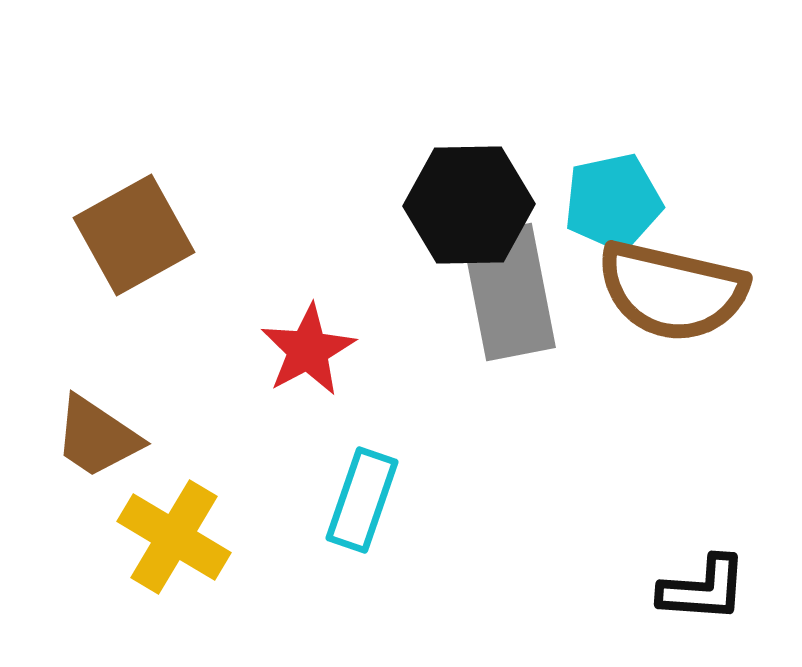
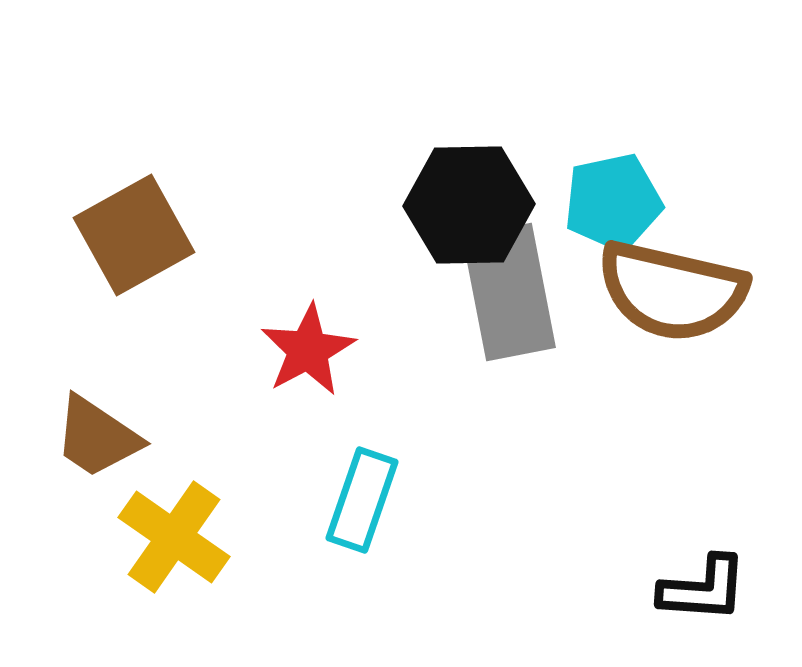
yellow cross: rotated 4 degrees clockwise
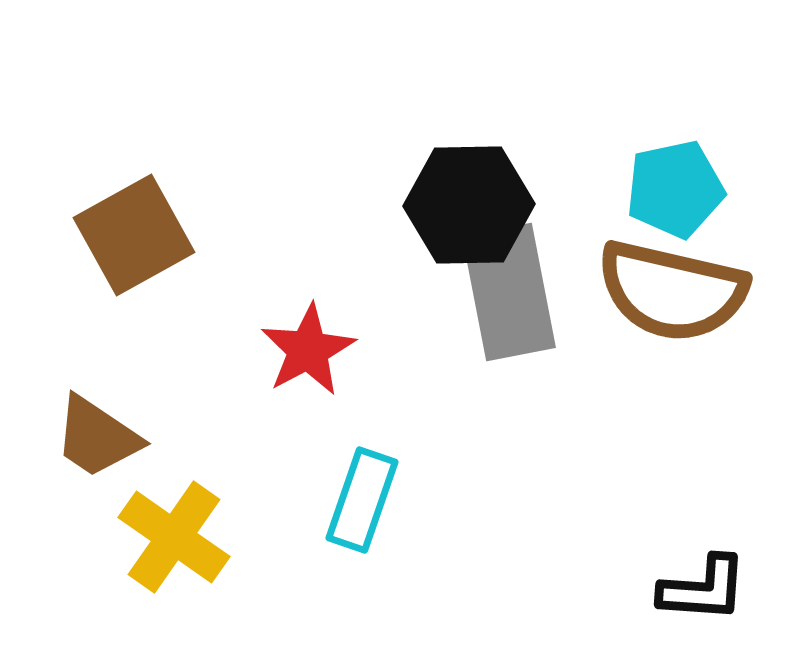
cyan pentagon: moved 62 px right, 13 px up
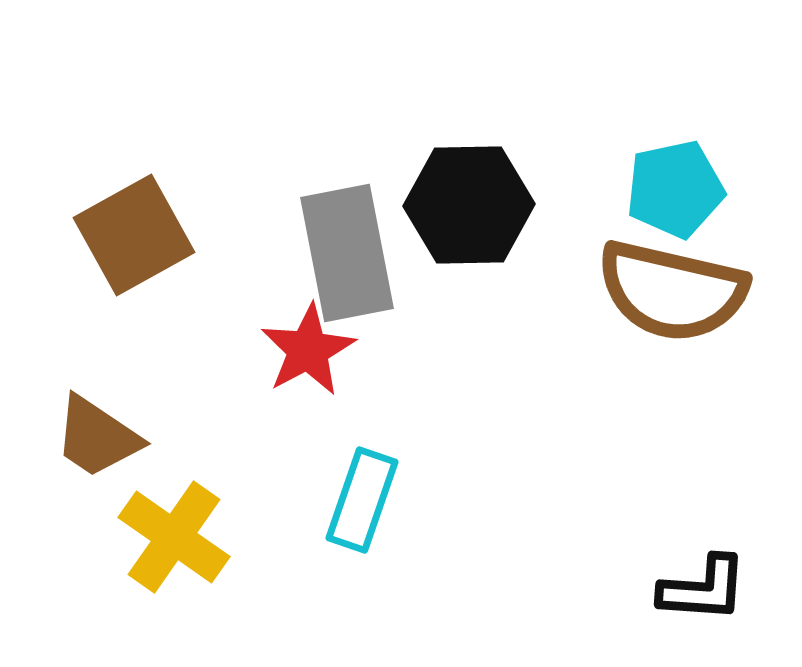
gray rectangle: moved 162 px left, 39 px up
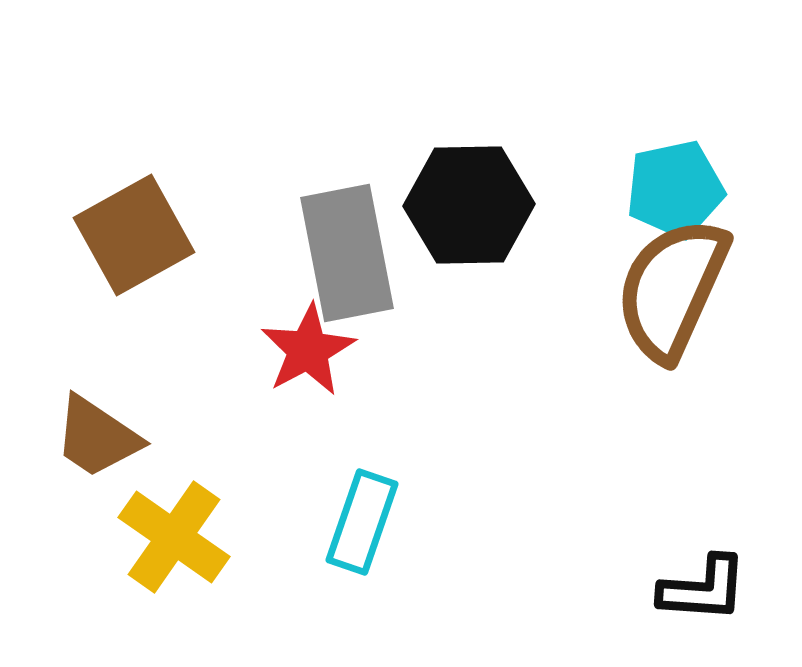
brown semicircle: moved 2 px up; rotated 101 degrees clockwise
cyan rectangle: moved 22 px down
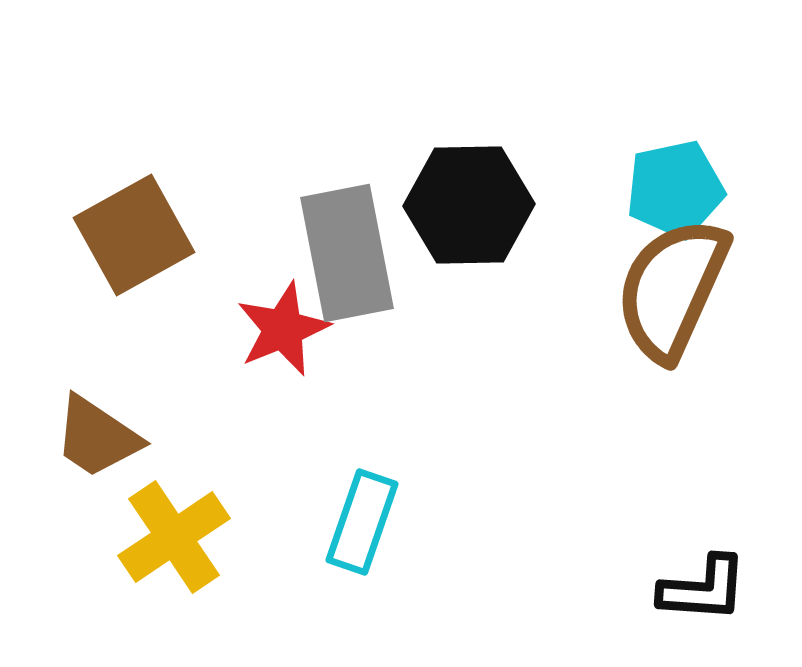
red star: moved 25 px left, 21 px up; rotated 6 degrees clockwise
yellow cross: rotated 21 degrees clockwise
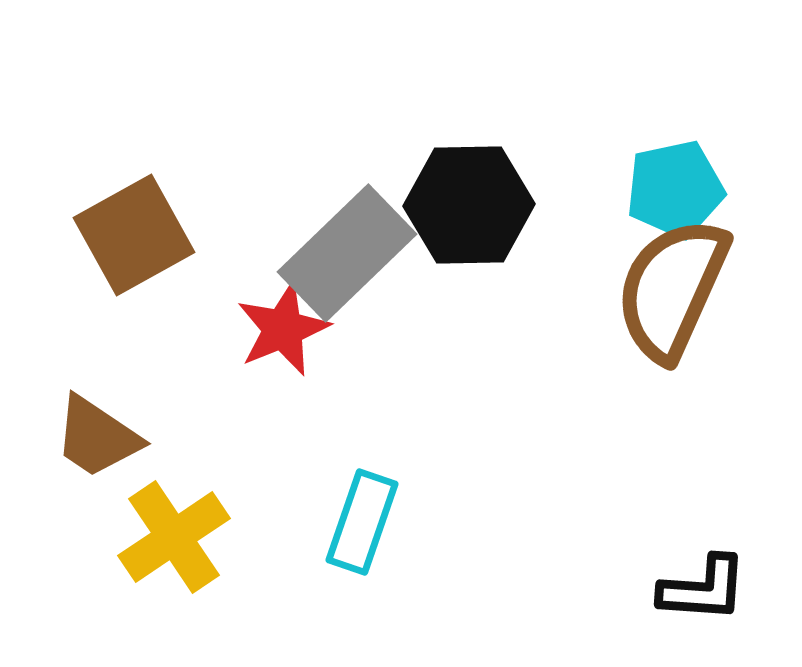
gray rectangle: rotated 57 degrees clockwise
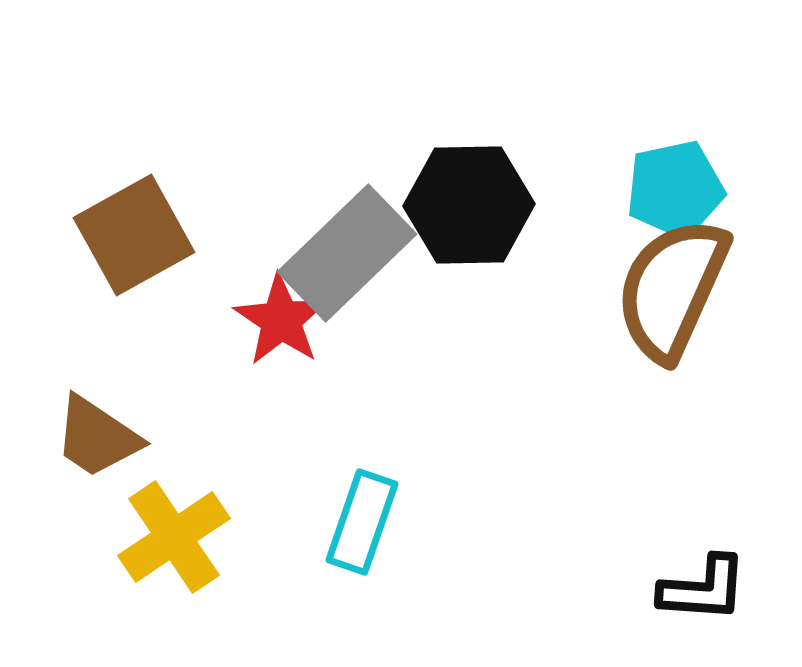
red star: moved 2 px left, 9 px up; rotated 16 degrees counterclockwise
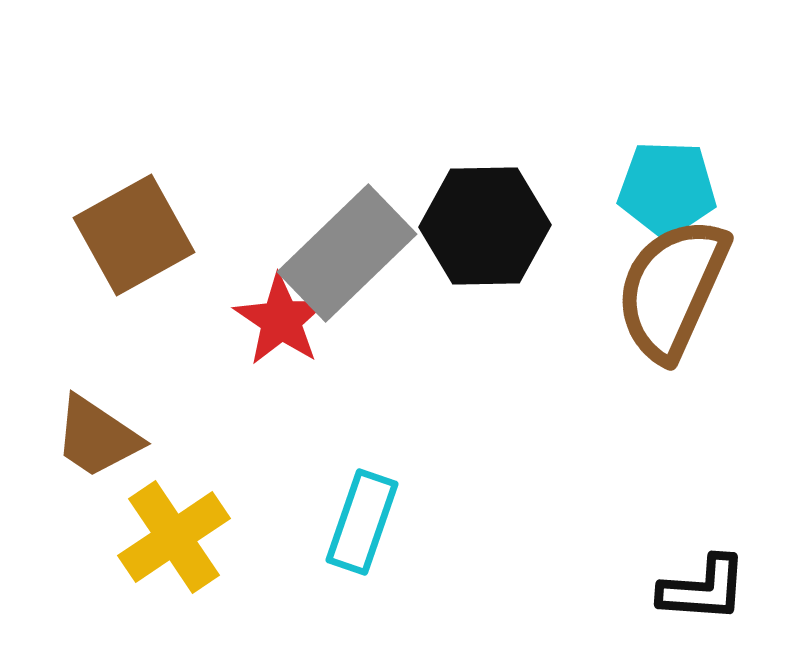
cyan pentagon: moved 8 px left; rotated 14 degrees clockwise
black hexagon: moved 16 px right, 21 px down
